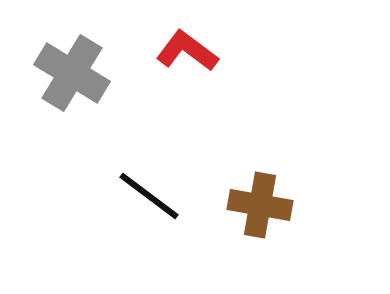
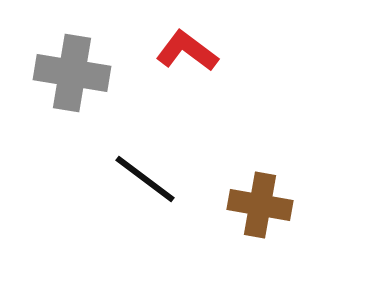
gray cross: rotated 22 degrees counterclockwise
black line: moved 4 px left, 17 px up
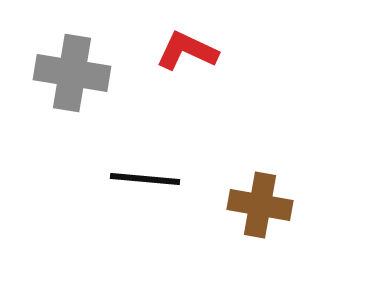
red L-shape: rotated 12 degrees counterclockwise
black line: rotated 32 degrees counterclockwise
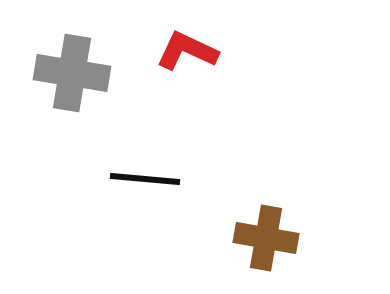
brown cross: moved 6 px right, 33 px down
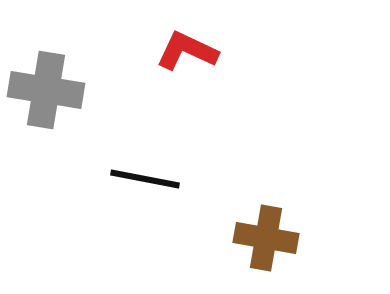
gray cross: moved 26 px left, 17 px down
black line: rotated 6 degrees clockwise
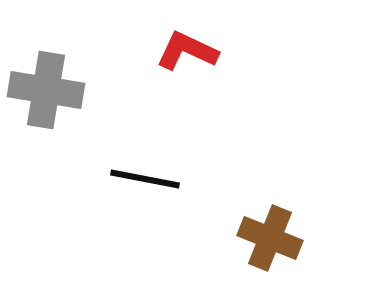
brown cross: moved 4 px right; rotated 12 degrees clockwise
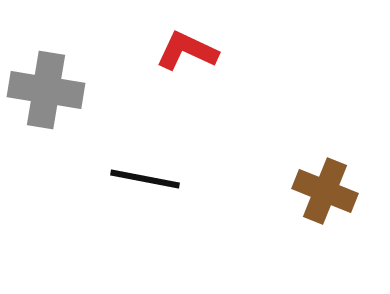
brown cross: moved 55 px right, 47 px up
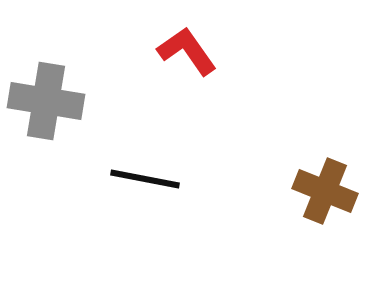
red L-shape: rotated 30 degrees clockwise
gray cross: moved 11 px down
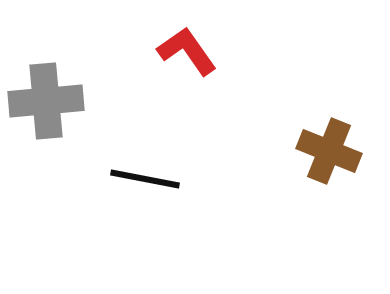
gray cross: rotated 14 degrees counterclockwise
brown cross: moved 4 px right, 40 px up
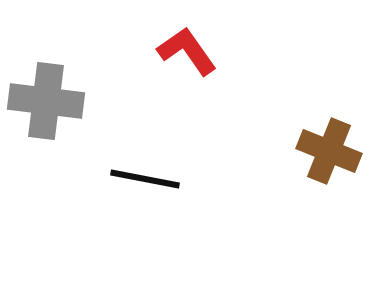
gray cross: rotated 12 degrees clockwise
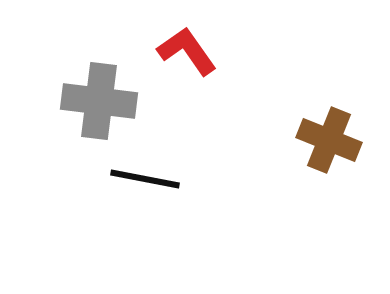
gray cross: moved 53 px right
brown cross: moved 11 px up
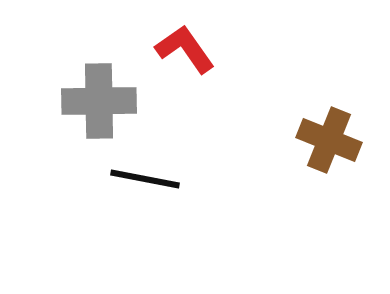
red L-shape: moved 2 px left, 2 px up
gray cross: rotated 8 degrees counterclockwise
